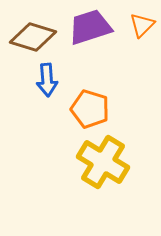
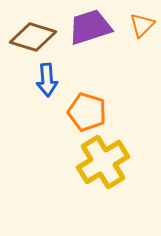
orange pentagon: moved 3 px left, 3 px down
yellow cross: rotated 27 degrees clockwise
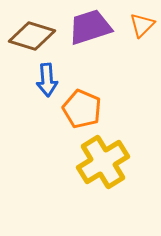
brown diamond: moved 1 px left, 1 px up
orange pentagon: moved 5 px left, 3 px up; rotated 6 degrees clockwise
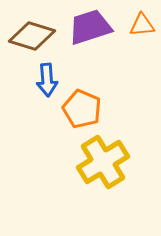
orange triangle: rotated 40 degrees clockwise
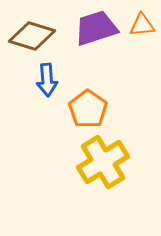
purple trapezoid: moved 6 px right, 1 px down
orange pentagon: moved 6 px right; rotated 12 degrees clockwise
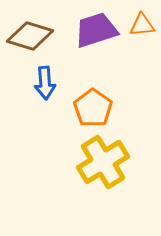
purple trapezoid: moved 2 px down
brown diamond: moved 2 px left
blue arrow: moved 2 px left, 3 px down
orange pentagon: moved 5 px right, 1 px up
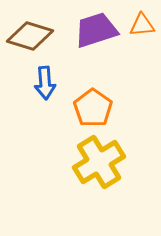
yellow cross: moved 4 px left
